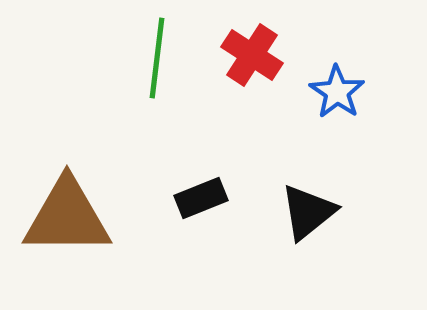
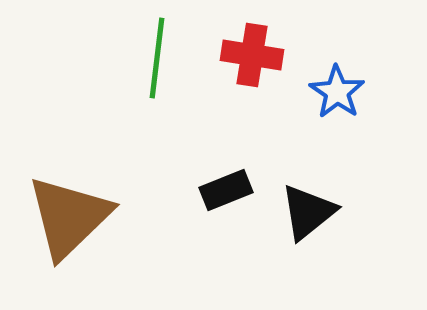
red cross: rotated 24 degrees counterclockwise
black rectangle: moved 25 px right, 8 px up
brown triangle: moved 2 px right; rotated 44 degrees counterclockwise
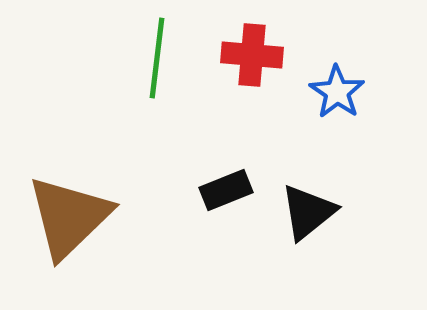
red cross: rotated 4 degrees counterclockwise
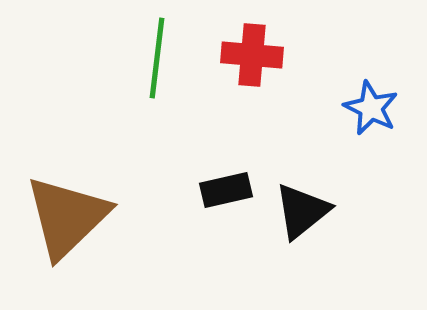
blue star: moved 34 px right, 16 px down; rotated 8 degrees counterclockwise
black rectangle: rotated 9 degrees clockwise
black triangle: moved 6 px left, 1 px up
brown triangle: moved 2 px left
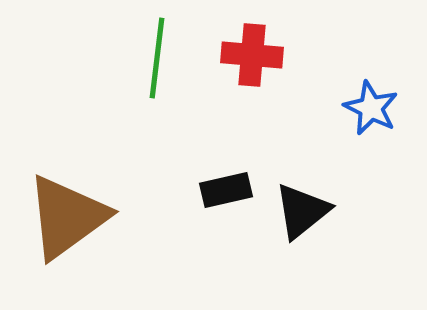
brown triangle: rotated 8 degrees clockwise
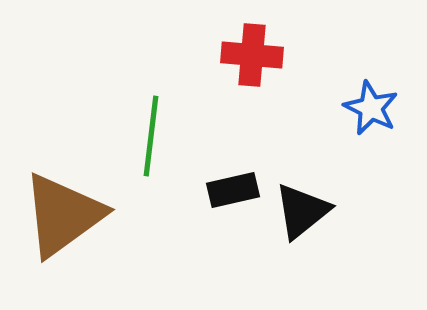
green line: moved 6 px left, 78 px down
black rectangle: moved 7 px right
brown triangle: moved 4 px left, 2 px up
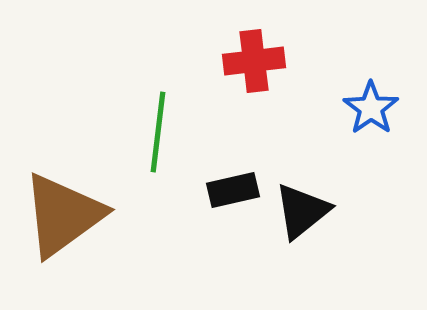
red cross: moved 2 px right, 6 px down; rotated 12 degrees counterclockwise
blue star: rotated 10 degrees clockwise
green line: moved 7 px right, 4 px up
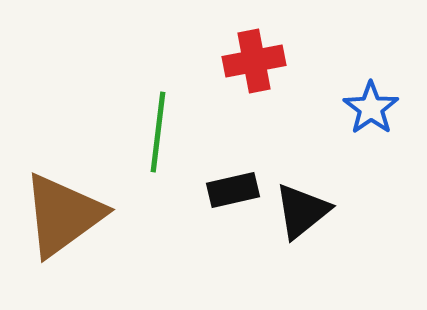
red cross: rotated 4 degrees counterclockwise
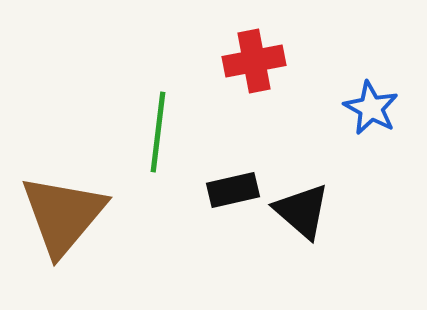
blue star: rotated 8 degrees counterclockwise
black triangle: rotated 40 degrees counterclockwise
brown triangle: rotated 14 degrees counterclockwise
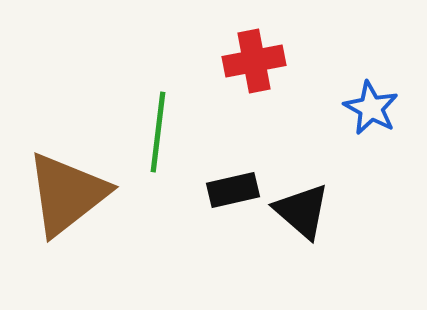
brown triangle: moved 4 px right, 21 px up; rotated 12 degrees clockwise
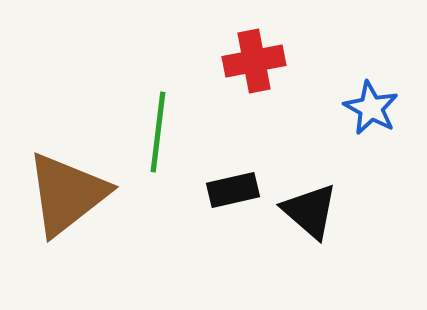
black triangle: moved 8 px right
